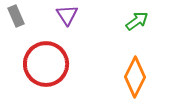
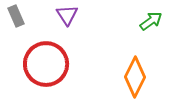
green arrow: moved 14 px right
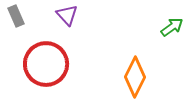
purple triangle: rotated 10 degrees counterclockwise
green arrow: moved 21 px right, 6 px down
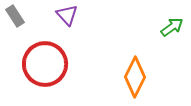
gray rectangle: moved 1 px left; rotated 10 degrees counterclockwise
red circle: moved 1 px left
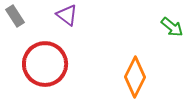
purple triangle: rotated 10 degrees counterclockwise
green arrow: rotated 75 degrees clockwise
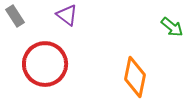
orange diamond: rotated 15 degrees counterclockwise
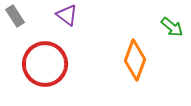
orange diamond: moved 17 px up; rotated 9 degrees clockwise
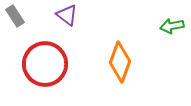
green arrow: moved 1 px up; rotated 130 degrees clockwise
orange diamond: moved 15 px left, 2 px down
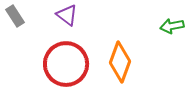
red circle: moved 21 px right
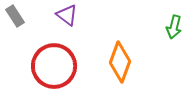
green arrow: moved 2 px right, 1 px down; rotated 65 degrees counterclockwise
red circle: moved 12 px left, 2 px down
